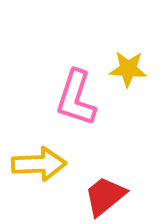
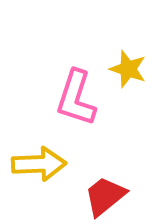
yellow star: rotated 15 degrees clockwise
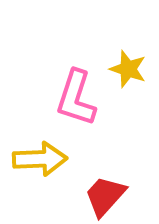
yellow arrow: moved 1 px right, 5 px up
red trapezoid: rotated 9 degrees counterclockwise
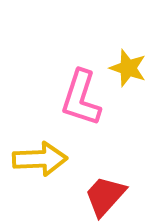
yellow star: moved 1 px up
pink L-shape: moved 5 px right
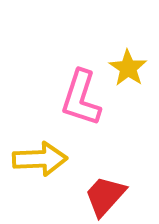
yellow star: rotated 15 degrees clockwise
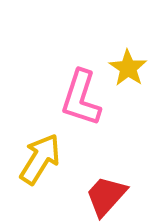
yellow arrow: rotated 56 degrees counterclockwise
red trapezoid: moved 1 px right
